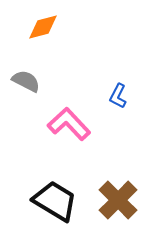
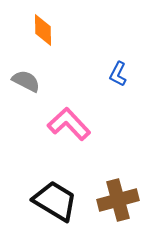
orange diamond: moved 3 px down; rotated 76 degrees counterclockwise
blue L-shape: moved 22 px up
brown cross: rotated 30 degrees clockwise
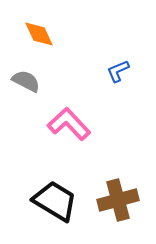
orange diamond: moved 4 px left, 4 px down; rotated 24 degrees counterclockwise
blue L-shape: moved 3 px up; rotated 40 degrees clockwise
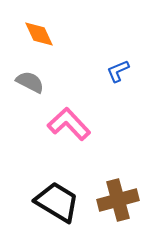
gray semicircle: moved 4 px right, 1 px down
black trapezoid: moved 2 px right, 1 px down
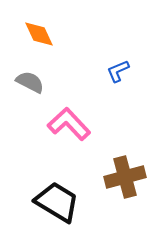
brown cross: moved 7 px right, 23 px up
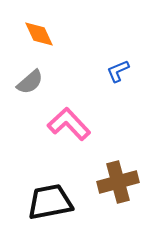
gray semicircle: rotated 112 degrees clockwise
brown cross: moved 7 px left, 5 px down
black trapezoid: moved 7 px left; rotated 42 degrees counterclockwise
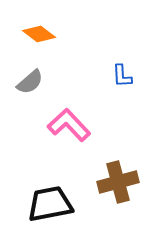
orange diamond: rotated 28 degrees counterclockwise
blue L-shape: moved 4 px right, 5 px down; rotated 70 degrees counterclockwise
pink L-shape: moved 1 px down
black trapezoid: moved 2 px down
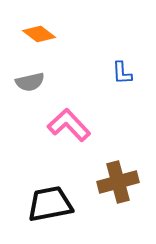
blue L-shape: moved 3 px up
gray semicircle: rotated 28 degrees clockwise
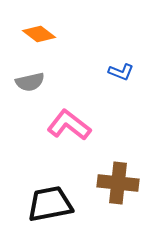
blue L-shape: moved 1 px left, 1 px up; rotated 65 degrees counterclockwise
pink L-shape: rotated 9 degrees counterclockwise
brown cross: moved 1 px down; rotated 21 degrees clockwise
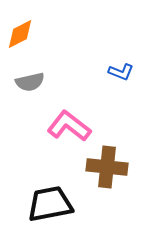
orange diamond: moved 19 px left; rotated 64 degrees counterclockwise
pink L-shape: moved 1 px down
brown cross: moved 11 px left, 16 px up
